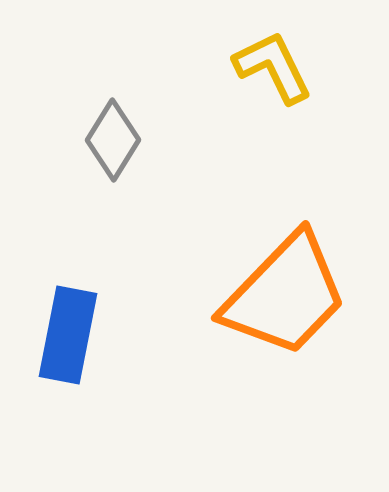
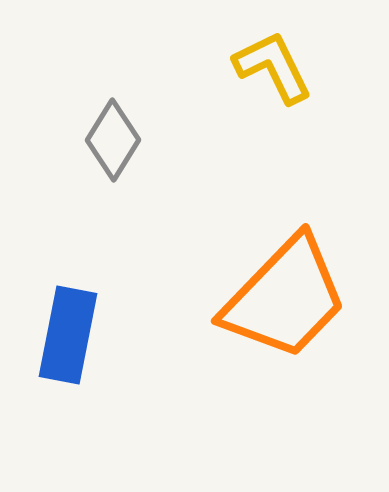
orange trapezoid: moved 3 px down
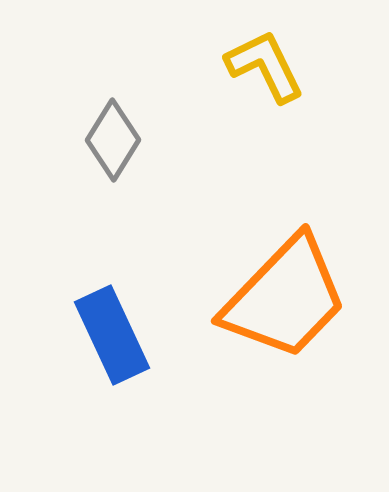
yellow L-shape: moved 8 px left, 1 px up
blue rectangle: moved 44 px right; rotated 36 degrees counterclockwise
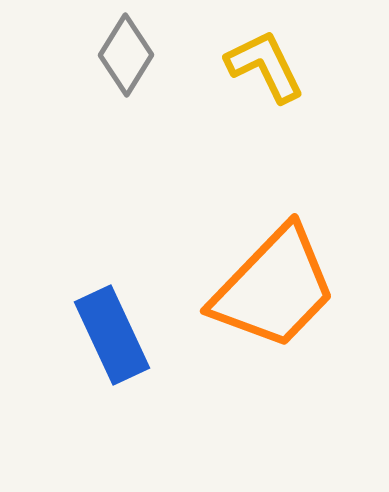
gray diamond: moved 13 px right, 85 px up
orange trapezoid: moved 11 px left, 10 px up
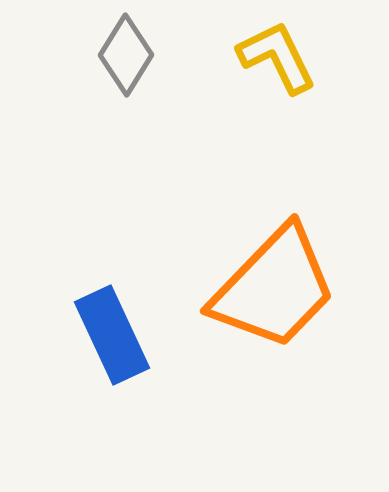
yellow L-shape: moved 12 px right, 9 px up
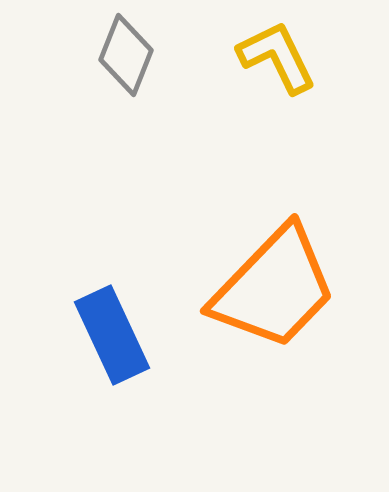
gray diamond: rotated 10 degrees counterclockwise
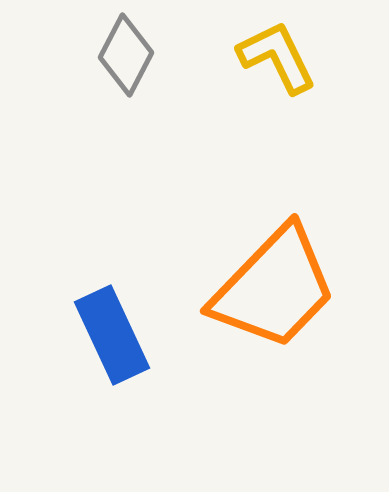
gray diamond: rotated 6 degrees clockwise
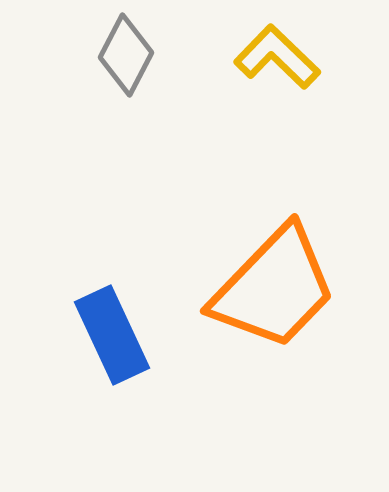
yellow L-shape: rotated 20 degrees counterclockwise
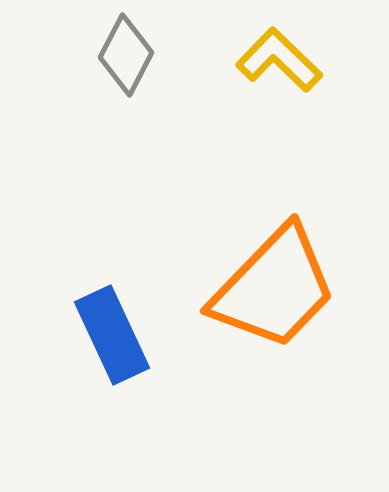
yellow L-shape: moved 2 px right, 3 px down
